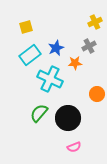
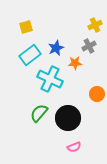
yellow cross: moved 3 px down
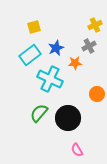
yellow square: moved 8 px right
pink semicircle: moved 3 px right, 3 px down; rotated 80 degrees clockwise
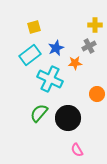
yellow cross: rotated 24 degrees clockwise
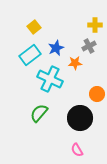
yellow square: rotated 24 degrees counterclockwise
black circle: moved 12 px right
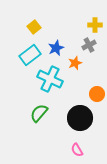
gray cross: moved 1 px up
orange star: rotated 16 degrees counterclockwise
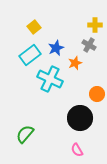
gray cross: rotated 32 degrees counterclockwise
green semicircle: moved 14 px left, 21 px down
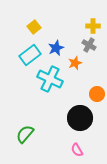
yellow cross: moved 2 px left, 1 px down
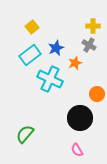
yellow square: moved 2 px left
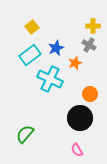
orange circle: moved 7 px left
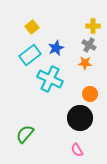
orange star: moved 10 px right; rotated 24 degrees clockwise
